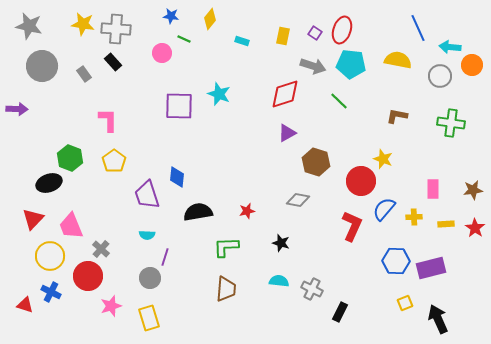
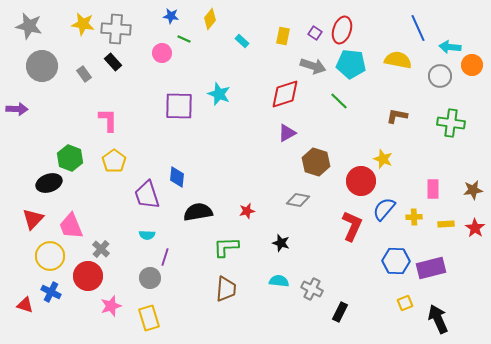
cyan rectangle at (242, 41): rotated 24 degrees clockwise
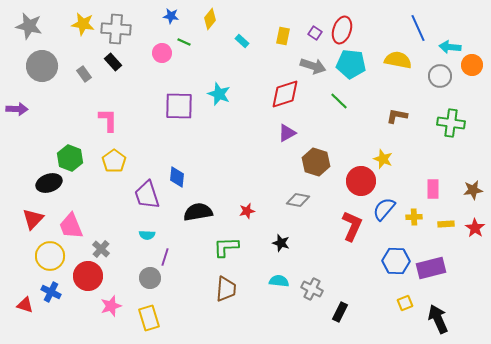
green line at (184, 39): moved 3 px down
